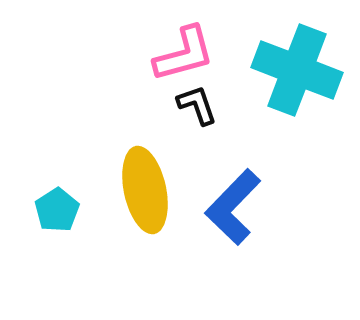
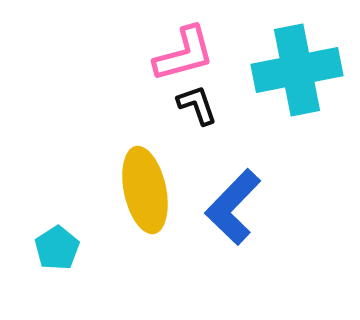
cyan cross: rotated 32 degrees counterclockwise
cyan pentagon: moved 38 px down
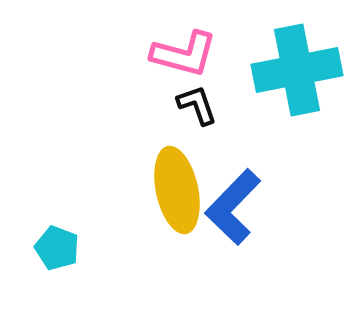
pink L-shape: rotated 30 degrees clockwise
yellow ellipse: moved 32 px right
cyan pentagon: rotated 18 degrees counterclockwise
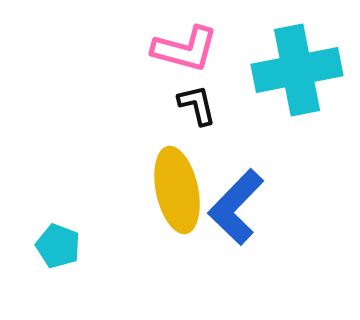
pink L-shape: moved 1 px right, 5 px up
black L-shape: rotated 6 degrees clockwise
blue L-shape: moved 3 px right
cyan pentagon: moved 1 px right, 2 px up
